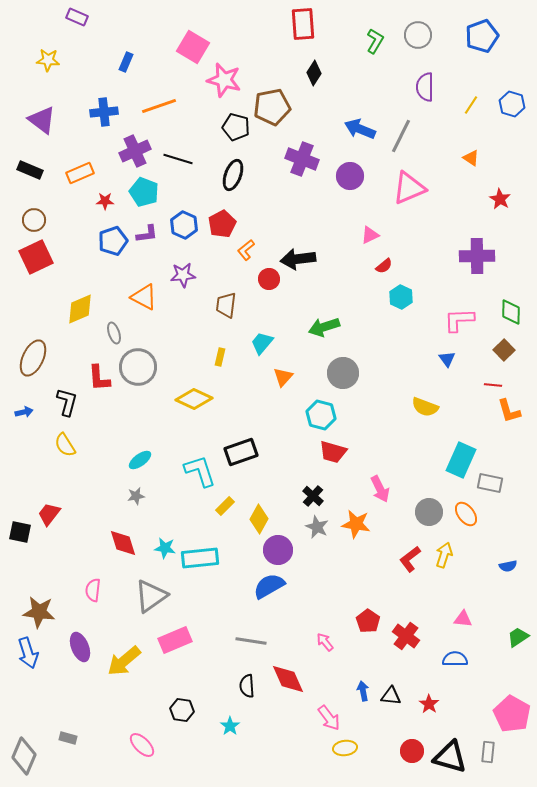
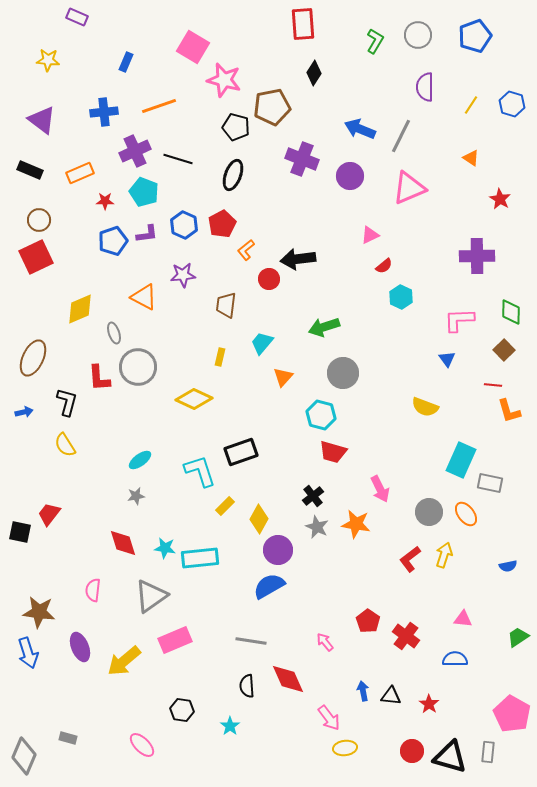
blue pentagon at (482, 36): moved 7 px left
brown circle at (34, 220): moved 5 px right
black cross at (313, 496): rotated 10 degrees clockwise
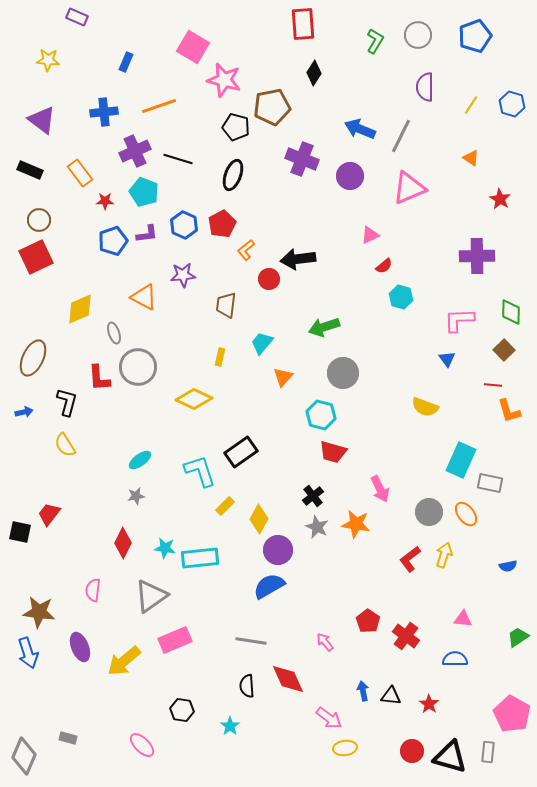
orange rectangle at (80, 173): rotated 76 degrees clockwise
cyan hexagon at (401, 297): rotated 10 degrees counterclockwise
black rectangle at (241, 452): rotated 16 degrees counterclockwise
red diamond at (123, 543): rotated 44 degrees clockwise
pink arrow at (329, 718): rotated 16 degrees counterclockwise
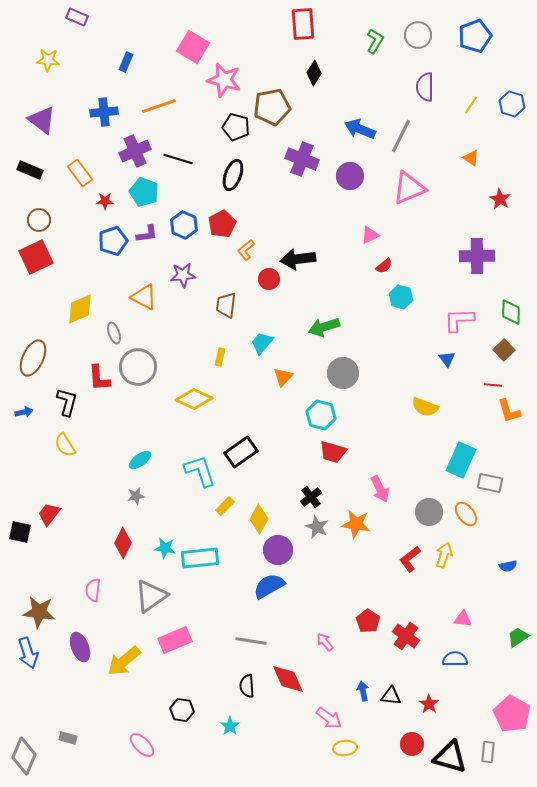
black cross at (313, 496): moved 2 px left, 1 px down
red circle at (412, 751): moved 7 px up
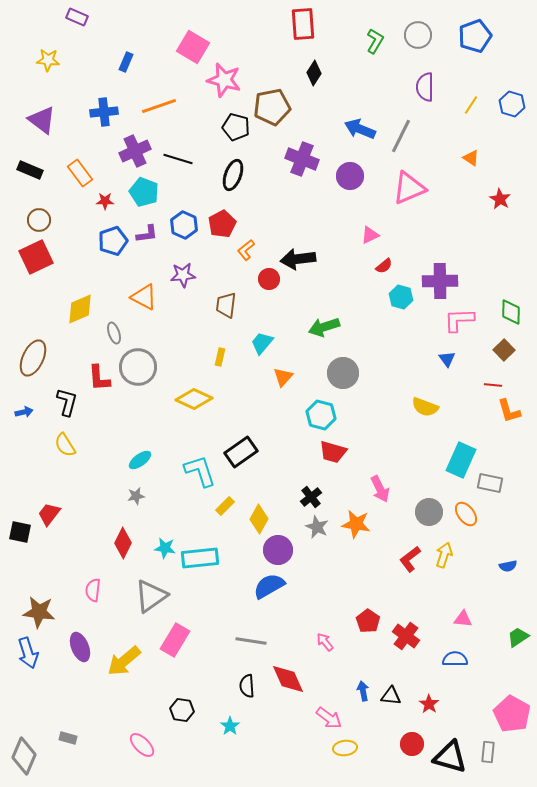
purple cross at (477, 256): moved 37 px left, 25 px down
pink rectangle at (175, 640): rotated 36 degrees counterclockwise
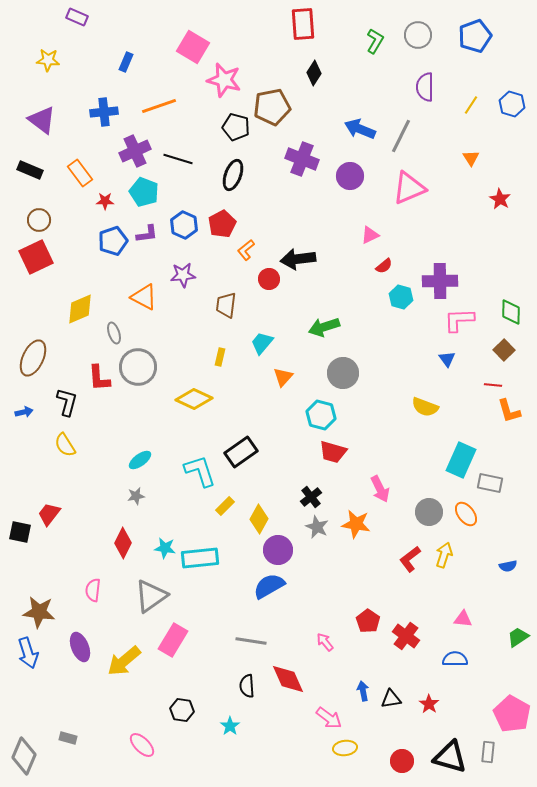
orange triangle at (471, 158): rotated 24 degrees clockwise
pink rectangle at (175, 640): moved 2 px left
black triangle at (391, 696): moved 3 px down; rotated 15 degrees counterclockwise
red circle at (412, 744): moved 10 px left, 17 px down
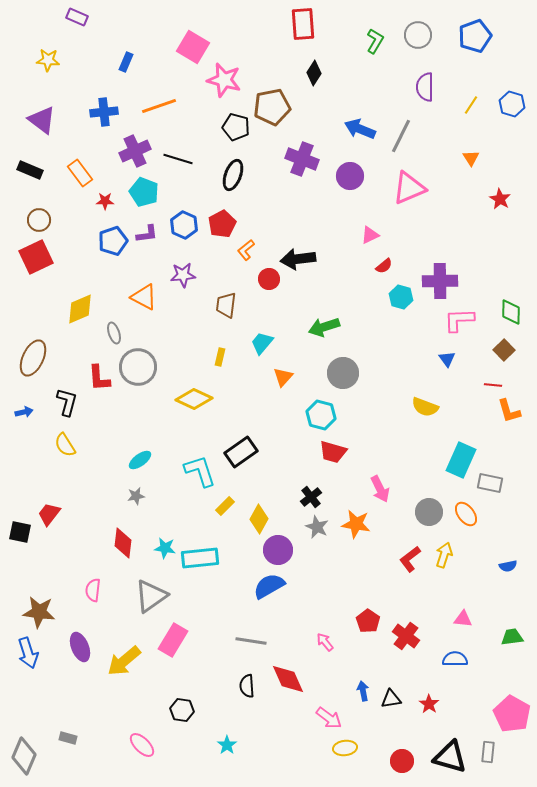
red diamond at (123, 543): rotated 20 degrees counterclockwise
green trapezoid at (518, 637): moved 6 px left; rotated 25 degrees clockwise
cyan star at (230, 726): moved 3 px left, 19 px down
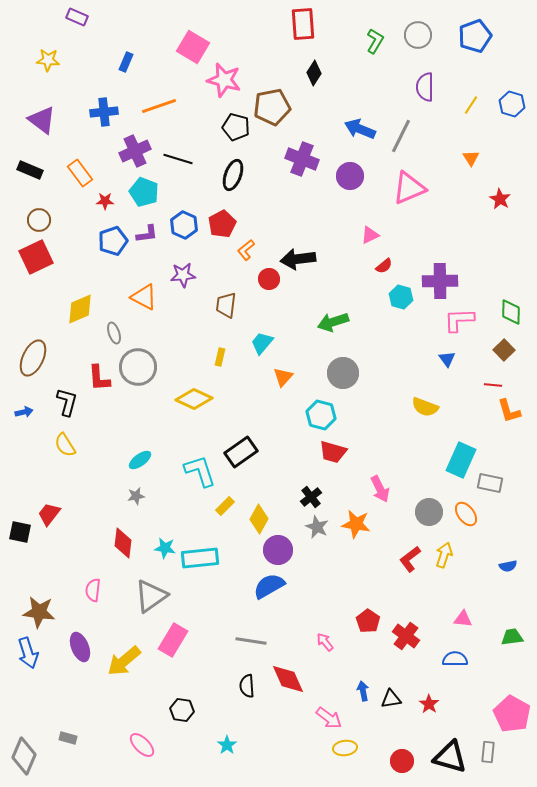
green arrow at (324, 327): moved 9 px right, 5 px up
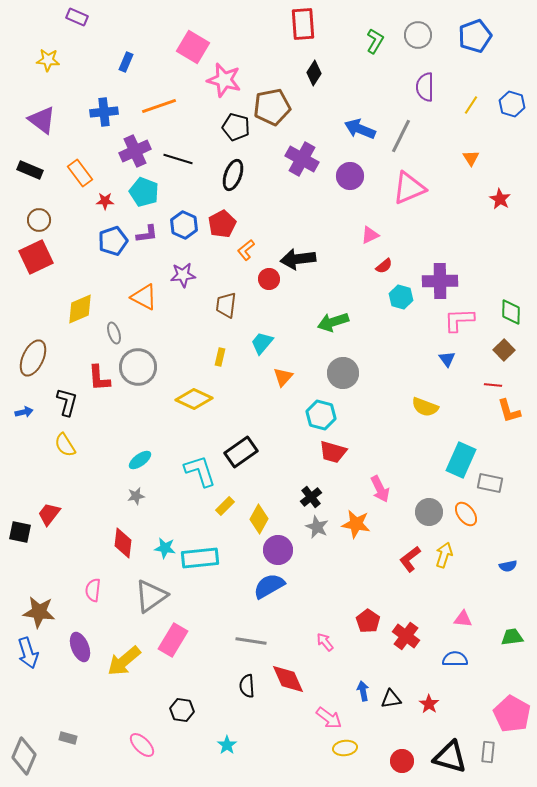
purple cross at (302, 159): rotated 8 degrees clockwise
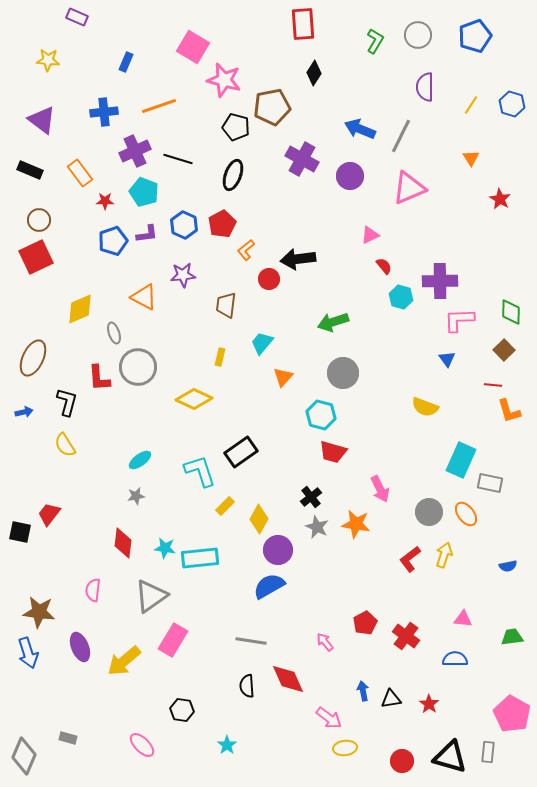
red semicircle at (384, 266): rotated 90 degrees counterclockwise
red pentagon at (368, 621): moved 3 px left, 2 px down; rotated 10 degrees clockwise
